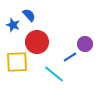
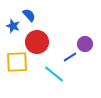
blue star: moved 1 px down
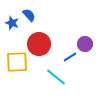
blue star: moved 1 px left, 3 px up
red circle: moved 2 px right, 2 px down
cyan line: moved 2 px right, 3 px down
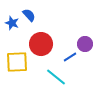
red circle: moved 2 px right
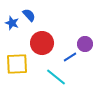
red circle: moved 1 px right, 1 px up
yellow square: moved 2 px down
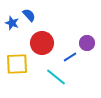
purple circle: moved 2 px right, 1 px up
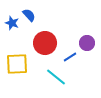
red circle: moved 3 px right
